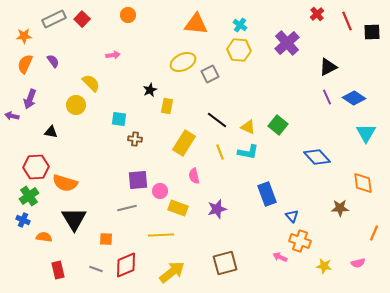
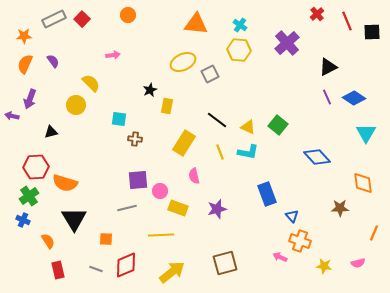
black triangle at (51, 132): rotated 24 degrees counterclockwise
orange semicircle at (44, 237): moved 4 px right, 4 px down; rotated 49 degrees clockwise
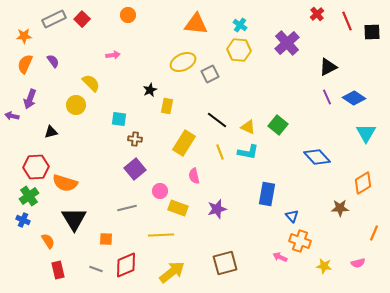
purple square at (138, 180): moved 3 px left, 11 px up; rotated 35 degrees counterclockwise
orange diamond at (363, 183): rotated 65 degrees clockwise
blue rectangle at (267, 194): rotated 30 degrees clockwise
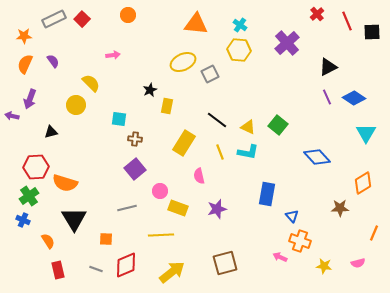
pink semicircle at (194, 176): moved 5 px right
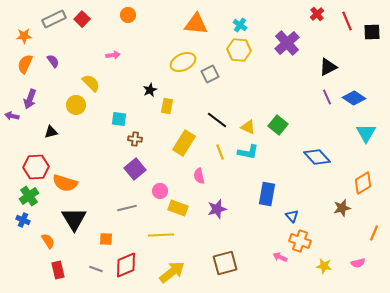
brown star at (340, 208): moved 2 px right; rotated 12 degrees counterclockwise
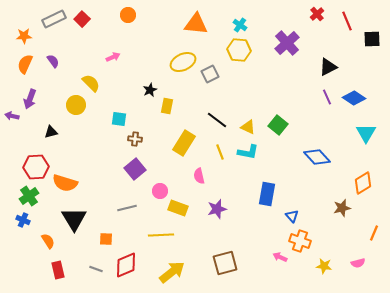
black square at (372, 32): moved 7 px down
pink arrow at (113, 55): moved 2 px down; rotated 16 degrees counterclockwise
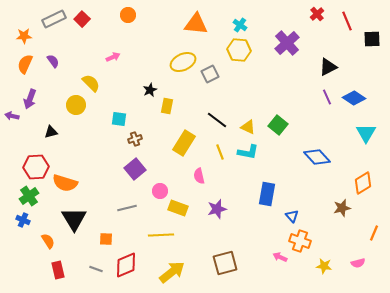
brown cross at (135, 139): rotated 24 degrees counterclockwise
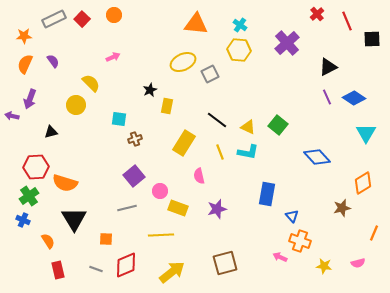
orange circle at (128, 15): moved 14 px left
purple square at (135, 169): moved 1 px left, 7 px down
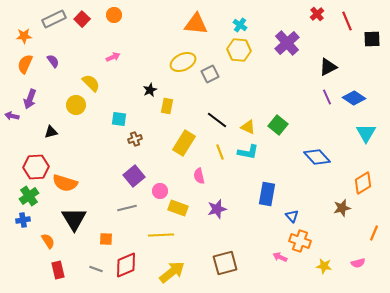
blue cross at (23, 220): rotated 32 degrees counterclockwise
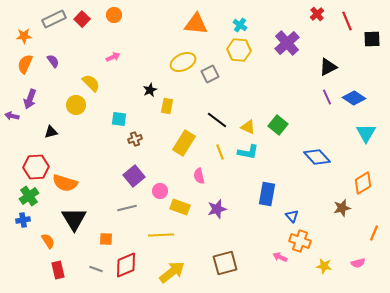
yellow rectangle at (178, 208): moved 2 px right, 1 px up
